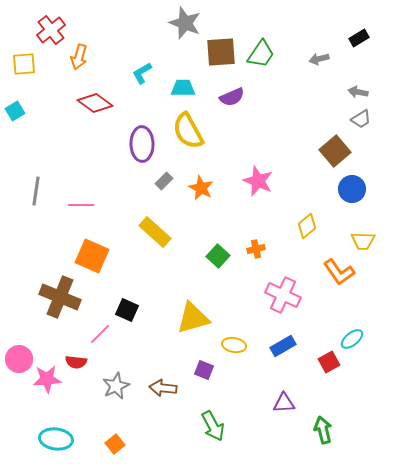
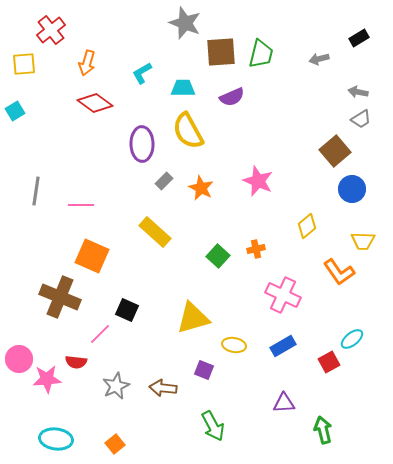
green trapezoid at (261, 54): rotated 20 degrees counterclockwise
orange arrow at (79, 57): moved 8 px right, 6 px down
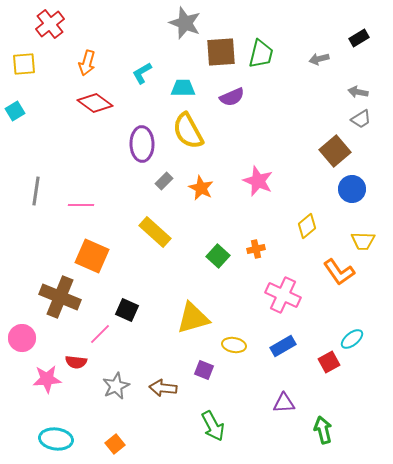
red cross at (51, 30): moved 1 px left, 6 px up
pink circle at (19, 359): moved 3 px right, 21 px up
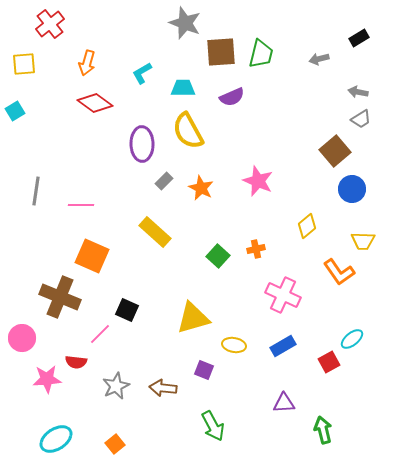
cyan ellipse at (56, 439): rotated 40 degrees counterclockwise
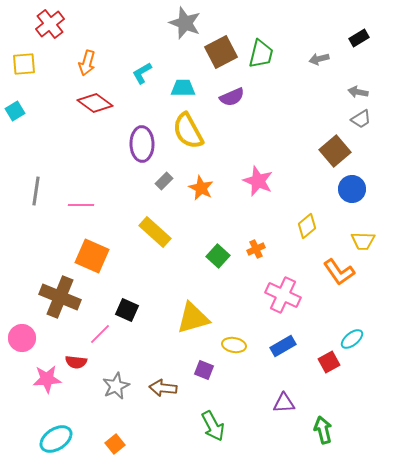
brown square at (221, 52): rotated 24 degrees counterclockwise
orange cross at (256, 249): rotated 12 degrees counterclockwise
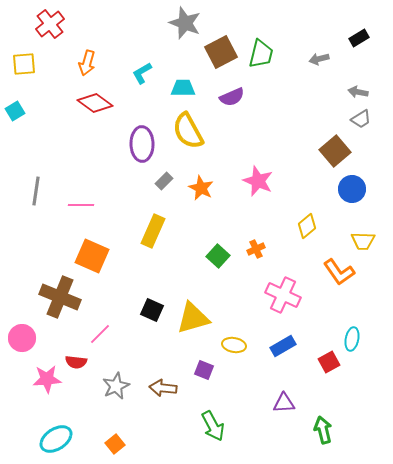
yellow rectangle at (155, 232): moved 2 px left, 1 px up; rotated 72 degrees clockwise
black square at (127, 310): moved 25 px right
cyan ellipse at (352, 339): rotated 40 degrees counterclockwise
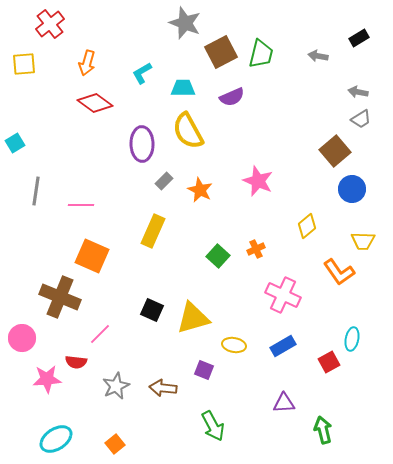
gray arrow at (319, 59): moved 1 px left, 3 px up; rotated 24 degrees clockwise
cyan square at (15, 111): moved 32 px down
orange star at (201, 188): moved 1 px left, 2 px down
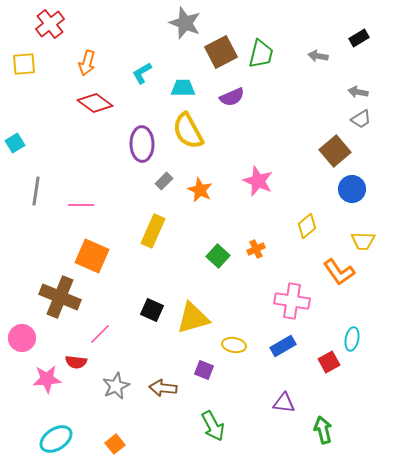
pink cross at (283, 295): moved 9 px right, 6 px down; rotated 16 degrees counterclockwise
purple triangle at (284, 403): rotated 10 degrees clockwise
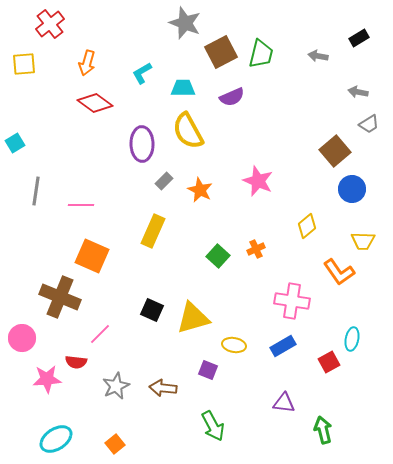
gray trapezoid at (361, 119): moved 8 px right, 5 px down
purple square at (204, 370): moved 4 px right
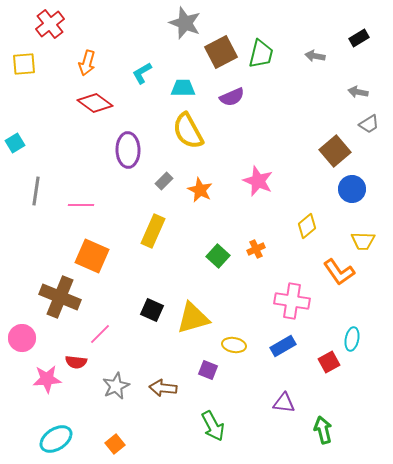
gray arrow at (318, 56): moved 3 px left
purple ellipse at (142, 144): moved 14 px left, 6 px down
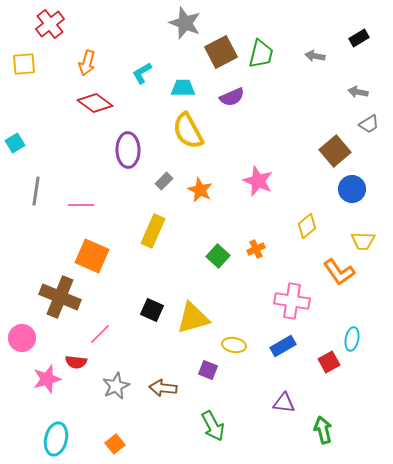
pink star at (47, 379): rotated 12 degrees counterclockwise
cyan ellipse at (56, 439): rotated 44 degrees counterclockwise
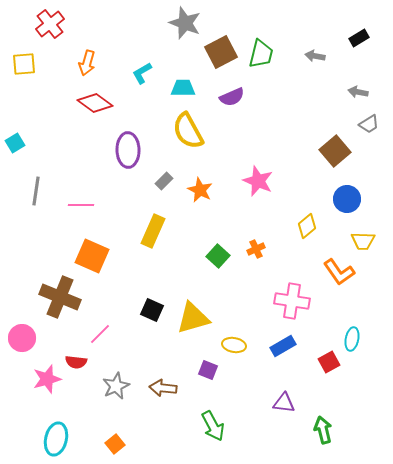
blue circle at (352, 189): moved 5 px left, 10 px down
